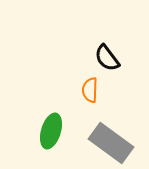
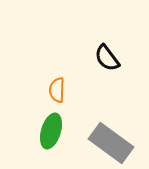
orange semicircle: moved 33 px left
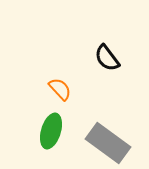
orange semicircle: moved 3 px right, 1 px up; rotated 135 degrees clockwise
gray rectangle: moved 3 px left
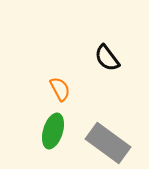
orange semicircle: rotated 15 degrees clockwise
green ellipse: moved 2 px right
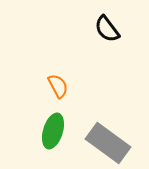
black semicircle: moved 29 px up
orange semicircle: moved 2 px left, 3 px up
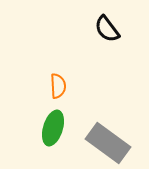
orange semicircle: rotated 25 degrees clockwise
green ellipse: moved 3 px up
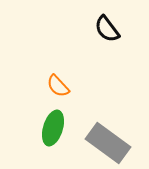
orange semicircle: rotated 140 degrees clockwise
